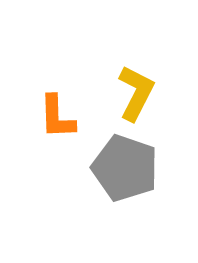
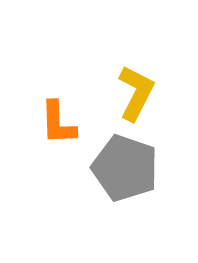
orange L-shape: moved 1 px right, 6 px down
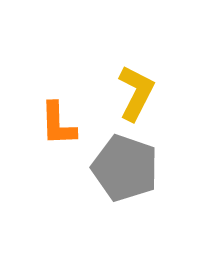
orange L-shape: moved 1 px down
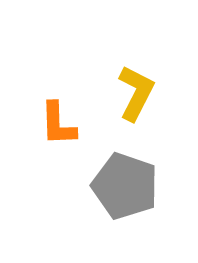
gray pentagon: moved 18 px down
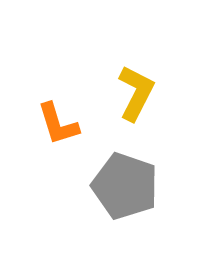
orange L-shape: rotated 15 degrees counterclockwise
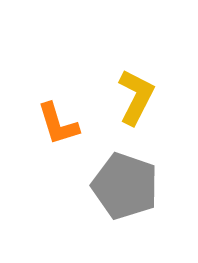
yellow L-shape: moved 4 px down
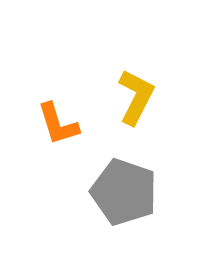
gray pentagon: moved 1 px left, 6 px down
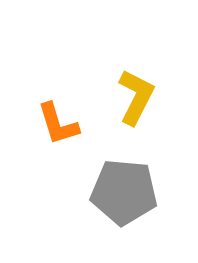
gray pentagon: rotated 14 degrees counterclockwise
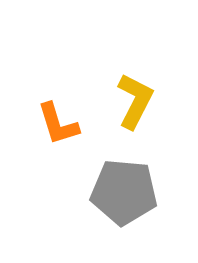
yellow L-shape: moved 1 px left, 4 px down
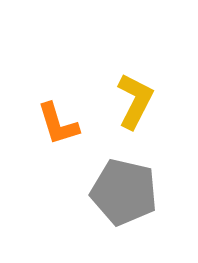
gray pentagon: rotated 8 degrees clockwise
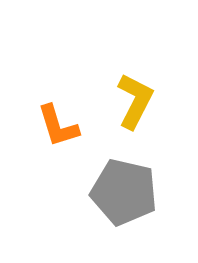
orange L-shape: moved 2 px down
